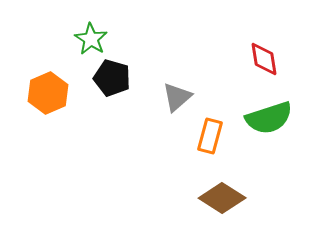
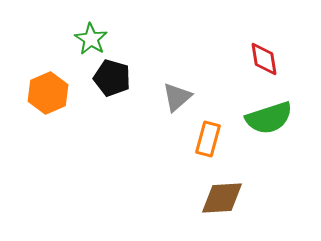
orange rectangle: moved 2 px left, 3 px down
brown diamond: rotated 36 degrees counterclockwise
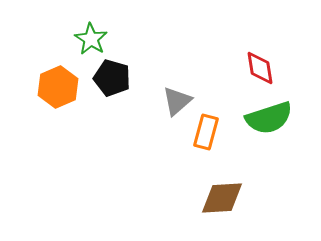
red diamond: moved 4 px left, 9 px down
orange hexagon: moved 10 px right, 6 px up
gray triangle: moved 4 px down
orange rectangle: moved 2 px left, 7 px up
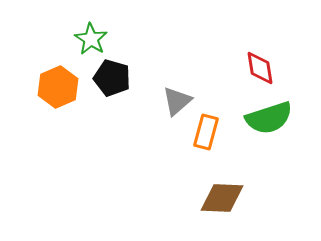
brown diamond: rotated 6 degrees clockwise
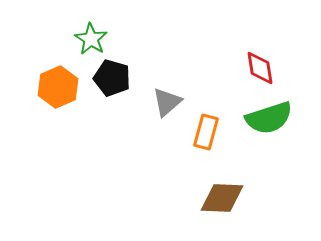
gray triangle: moved 10 px left, 1 px down
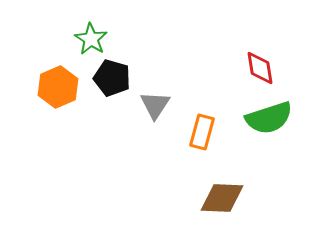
gray triangle: moved 12 px left, 3 px down; rotated 16 degrees counterclockwise
orange rectangle: moved 4 px left
